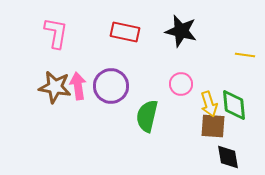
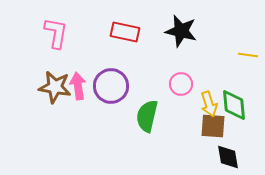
yellow line: moved 3 px right
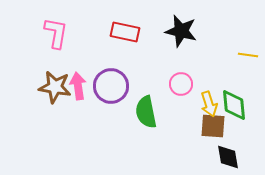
green semicircle: moved 1 px left, 4 px up; rotated 24 degrees counterclockwise
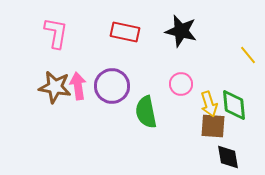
yellow line: rotated 42 degrees clockwise
purple circle: moved 1 px right
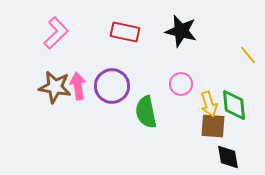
pink L-shape: rotated 36 degrees clockwise
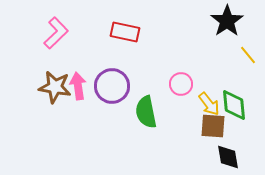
black star: moved 46 px right, 10 px up; rotated 24 degrees clockwise
yellow arrow: rotated 20 degrees counterclockwise
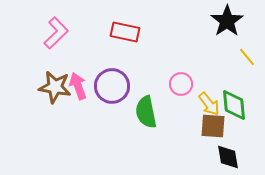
yellow line: moved 1 px left, 2 px down
pink arrow: rotated 12 degrees counterclockwise
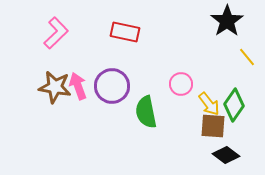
green diamond: rotated 40 degrees clockwise
black diamond: moved 2 px left, 2 px up; rotated 44 degrees counterclockwise
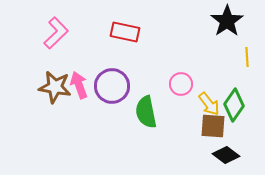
yellow line: rotated 36 degrees clockwise
pink arrow: moved 1 px right, 1 px up
